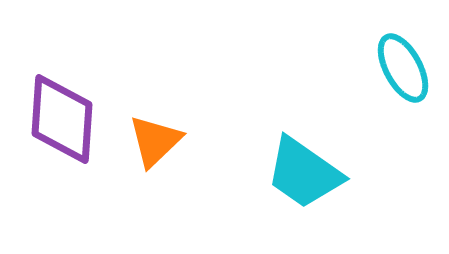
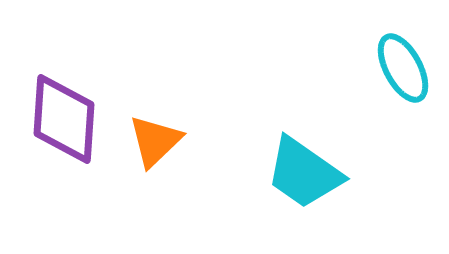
purple diamond: moved 2 px right
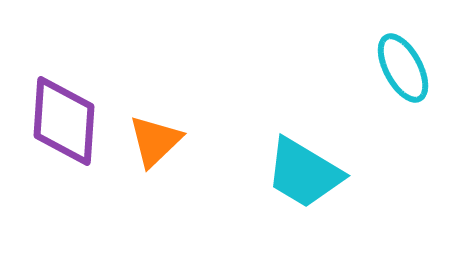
purple diamond: moved 2 px down
cyan trapezoid: rotated 4 degrees counterclockwise
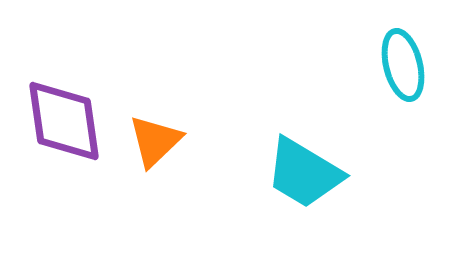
cyan ellipse: moved 3 px up; rotated 14 degrees clockwise
purple diamond: rotated 12 degrees counterclockwise
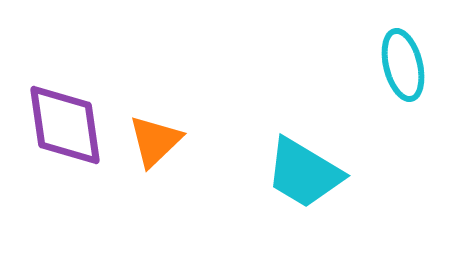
purple diamond: moved 1 px right, 4 px down
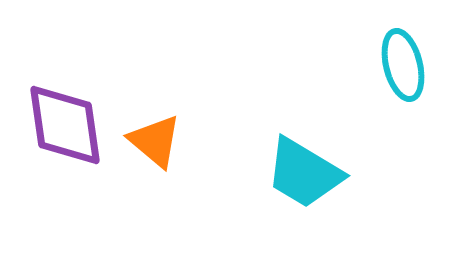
orange triangle: rotated 36 degrees counterclockwise
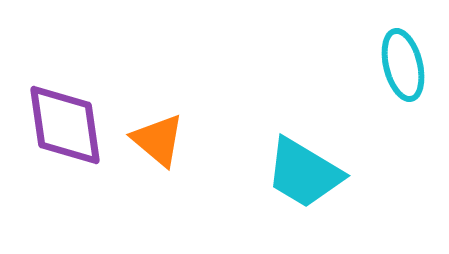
orange triangle: moved 3 px right, 1 px up
